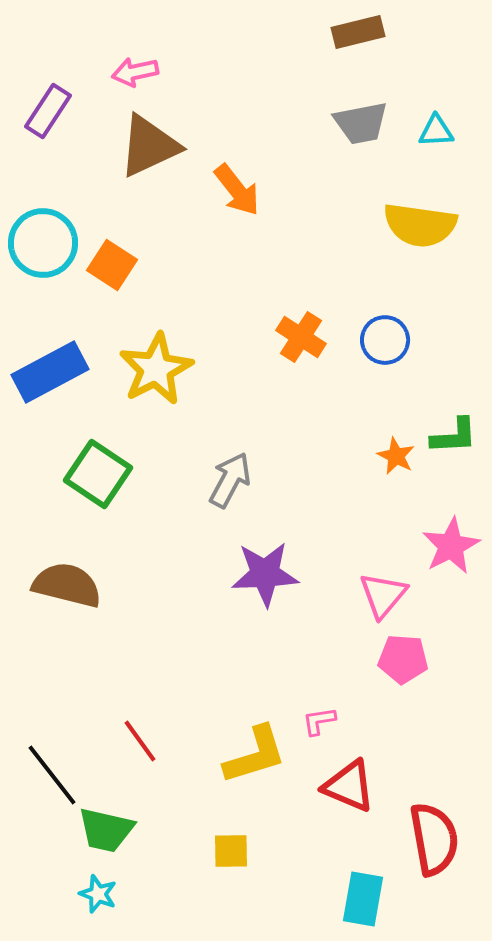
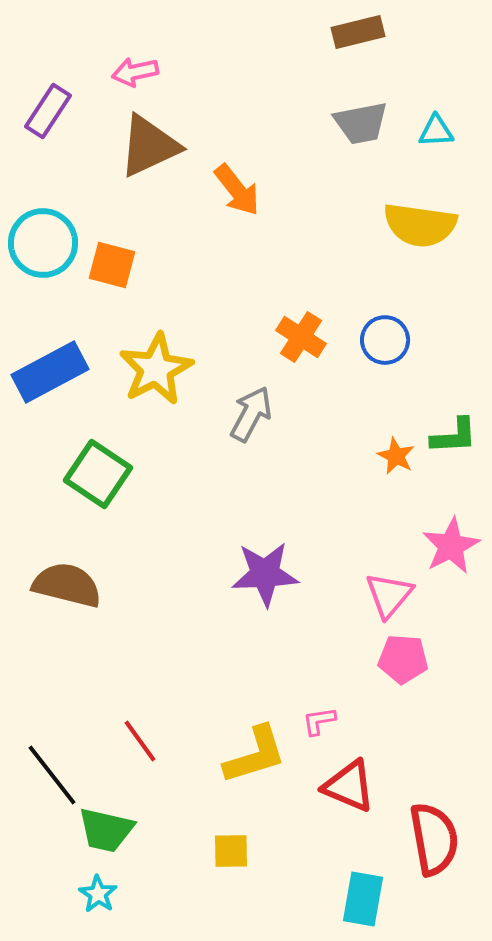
orange square: rotated 18 degrees counterclockwise
gray arrow: moved 21 px right, 66 px up
pink triangle: moved 6 px right
cyan star: rotated 12 degrees clockwise
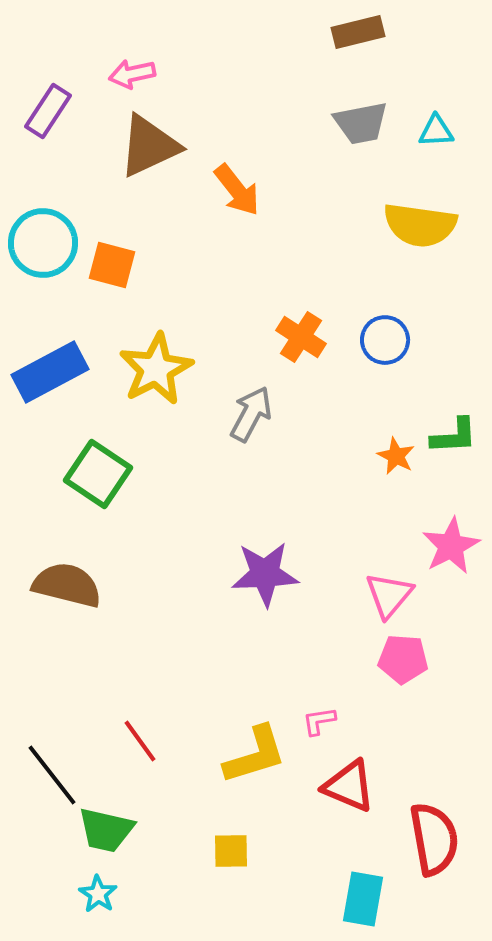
pink arrow: moved 3 px left, 2 px down
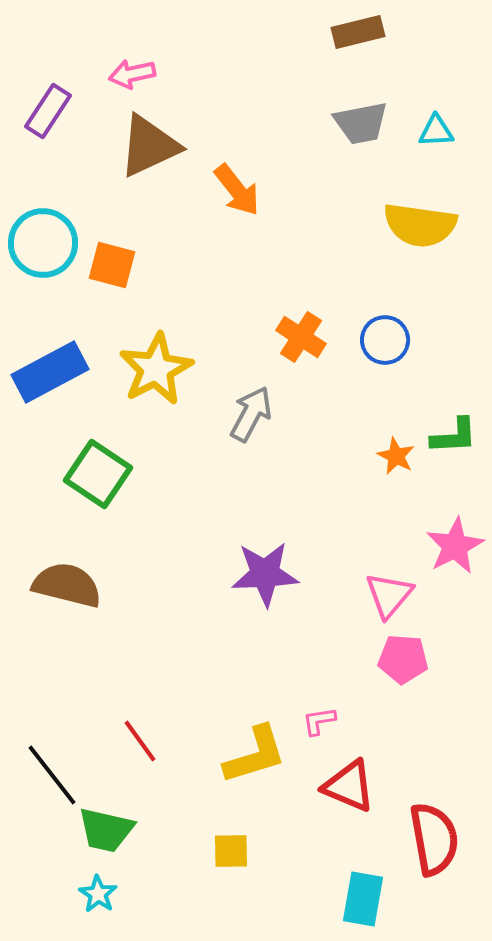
pink star: moved 4 px right
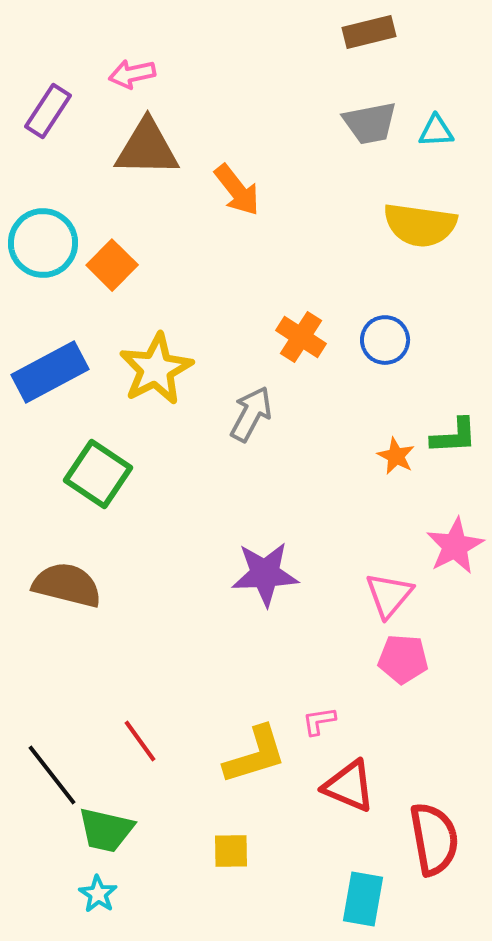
brown rectangle: moved 11 px right
gray trapezoid: moved 9 px right
brown triangle: moved 2 px left, 2 px down; rotated 26 degrees clockwise
orange square: rotated 30 degrees clockwise
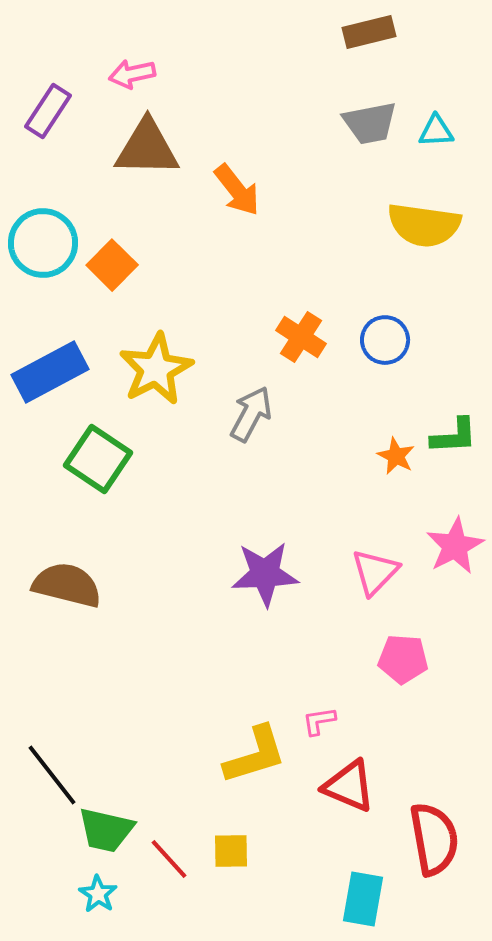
yellow semicircle: moved 4 px right
green square: moved 15 px up
pink triangle: moved 14 px left, 23 px up; rotated 4 degrees clockwise
red line: moved 29 px right, 118 px down; rotated 6 degrees counterclockwise
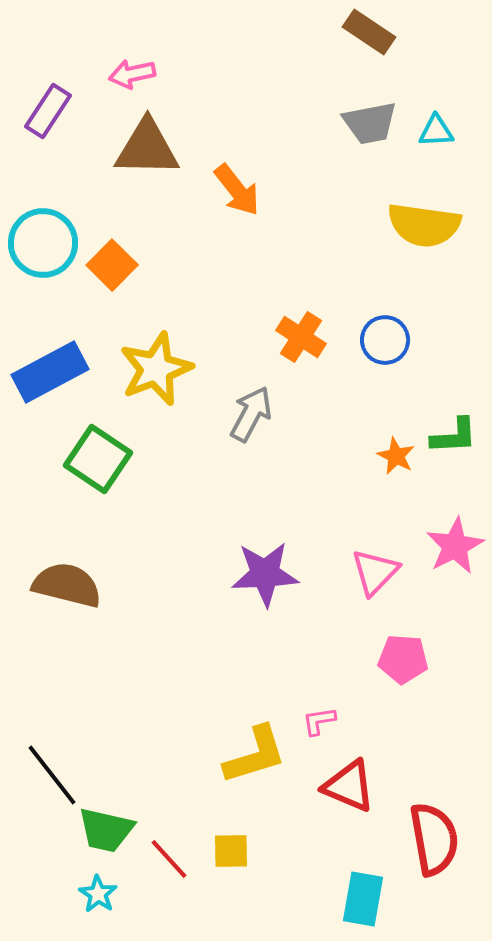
brown rectangle: rotated 48 degrees clockwise
yellow star: rotated 6 degrees clockwise
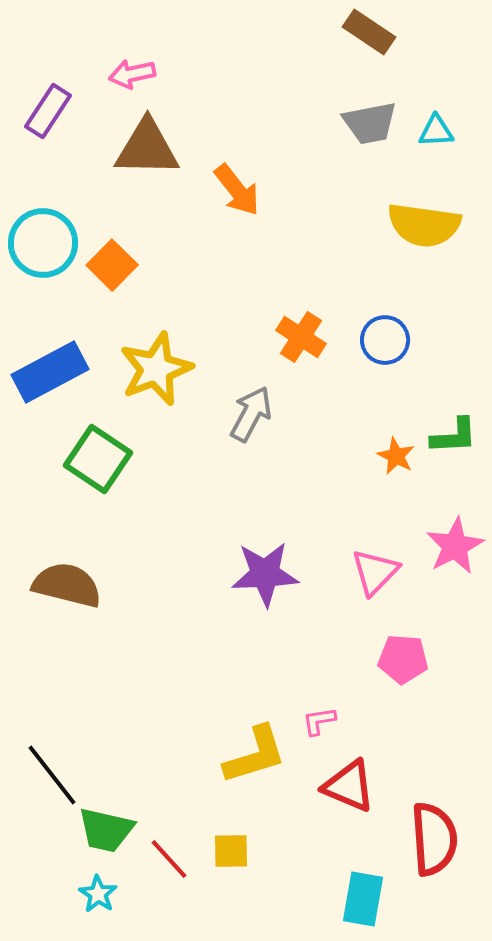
red semicircle: rotated 6 degrees clockwise
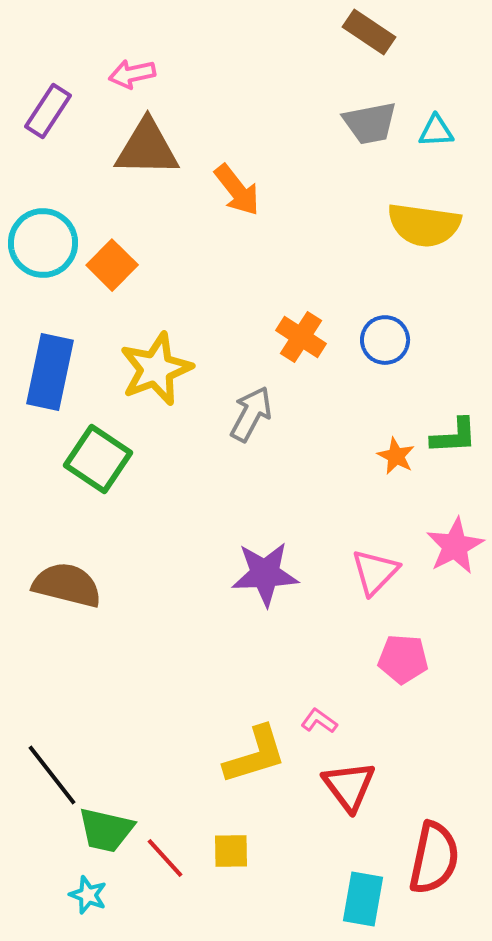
blue rectangle: rotated 50 degrees counterclockwise
pink L-shape: rotated 45 degrees clockwise
red triangle: rotated 30 degrees clockwise
red semicircle: moved 19 px down; rotated 16 degrees clockwise
red line: moved 4 px left, 1 px up
cyan star: moved 10 px left, 1 px down; rotated 12 degrees counterclockwise
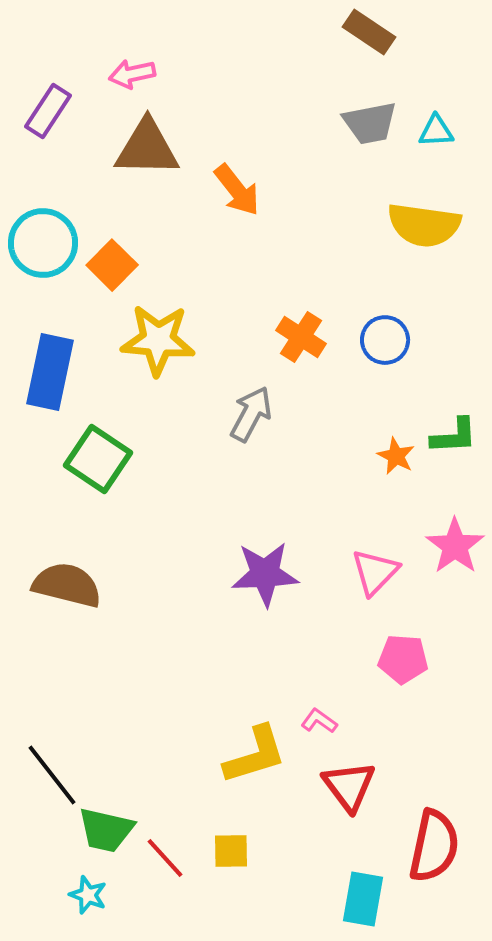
yellow star: moved 2 px right, 29 px up; rotated 26 degrees clockwise
pink star: rotated 8 degrees counterclockwise
red semicircle: moved 12 px up
